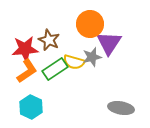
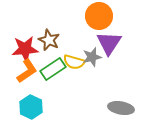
orange circle: moved 9 px right, 8 px up
green rectangle: moved 2 px left
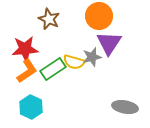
brown star: moved 21 px up
gray ellipse: moved 4 px right, 1 px up
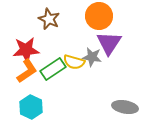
red star: moved 1 px right, 1 px down
gray star: rotated 24 degrees clockwise
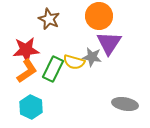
green rectangle: rotated 30 degrees counterclockwise
gray ellipse: moved 3 px up
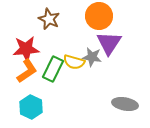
red star: moved 1 px up
